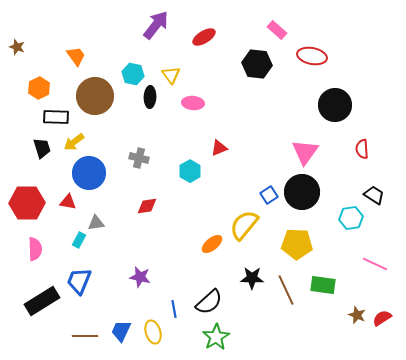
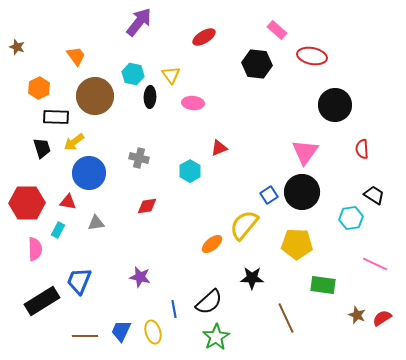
purple arrow at (156, 25): moved 17 px left, 3 px up
cyan rectangle at (79, 240): moved 21 px left, 10 px up
brown line at (286, 290): moved 28 px down
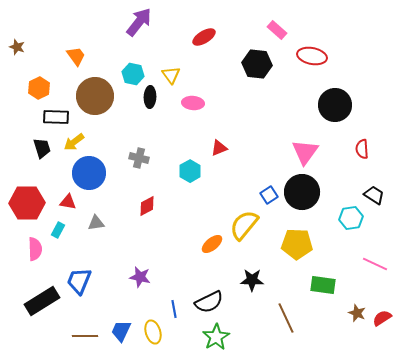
red diamond at (147, 206): rotated 20 degrees counterclockwise
black star at (252, 278): moved 2 px down
black semicircle at (209, 302): rotated 16 degrees clockwise
brown star at (357, 315): moved 2 px up
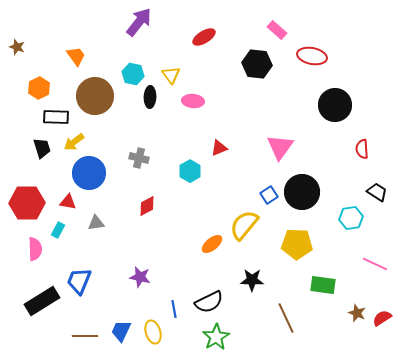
pink ellipse at (193, 103): moved 2 px up
pink triangle at (305, 152): moved 25 px left, 5 px up
black trapezoid at (374, 195): moved 3 px right, 3 px up
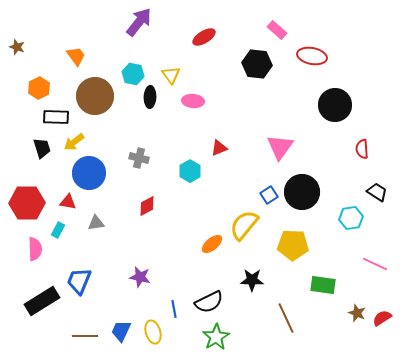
yellow pentagon at (297, 244): moved 4 px left, 1 px down
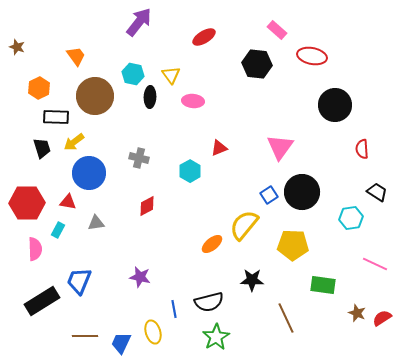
black semicircle at (209, 302): rotated 12 degrees clockwise
blue trapezoid at (121, 331): moved 12 px down
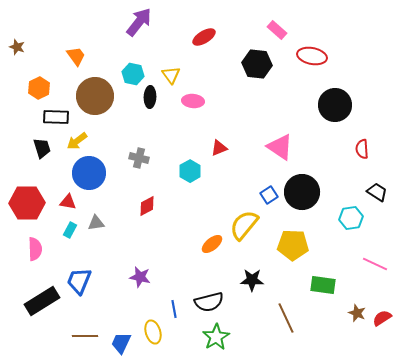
yellow arrow at (74, 142): moved 3 px right, 1 px up
pink triangle at (280, 147): rotated 32 degrees counterclockwise
cyan rectangle at (58, 230): moved 12 px right
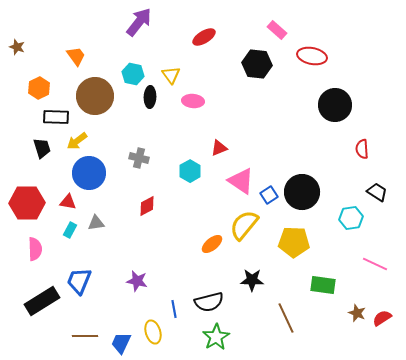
pink triangle at (280, 147): moved 39 px left, 34 px down
yellow pentagon at (293, 245): moved 1 px right, 3 px up
purple star at (140, 277): moved 3 px left, 4 px down
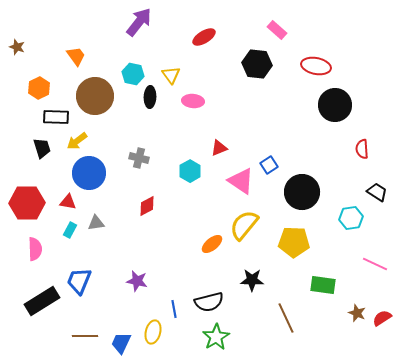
red ellipse at (312, 56): moved 4 px right, 10 px down
blue square at (269, 195): moved 30 px up
yellow ellipse at (153, 332): rotated 30 degrees clockwise
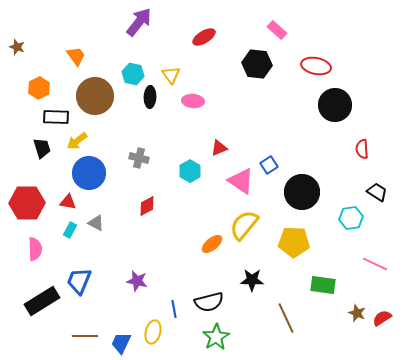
gray triangle at (96, 223): rotated 36 degrees clockwise
